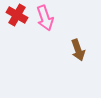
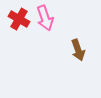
red cross: moved 2 px right, 4 px down
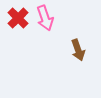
red cross: moved 1 px left, 1 px up; rotated 15 degrees clockwise
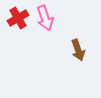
red cross: rotated 15 degrees clockwise
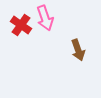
red cross: moved 3 px right, 7 px down; rotated 25 degrees counterclockwise
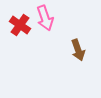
red cross: moved 1 px left
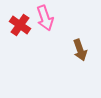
brown arrow: moved 2 px right
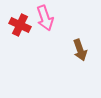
red cross: rotated 10 degrees counterclockwise
